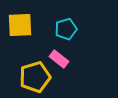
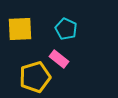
yellow square: moved 4 px down
cyan pentagon: rotated 30 degrees counterclockwise
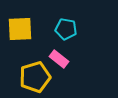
cyan pentagon: rotated 15 degrees counterclockwise
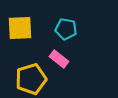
yellow square: moved 1 px up
yellow pentagon: moved 4 px left, 2 px down
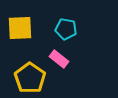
yellow pentagon: moved 1 px left, 1 px up; rotated 20 degrees counterclockwise
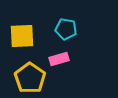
yellow square: moved 2 px right, 8 px down
pink rectangle: rotated 54 degrees counterclockwise
